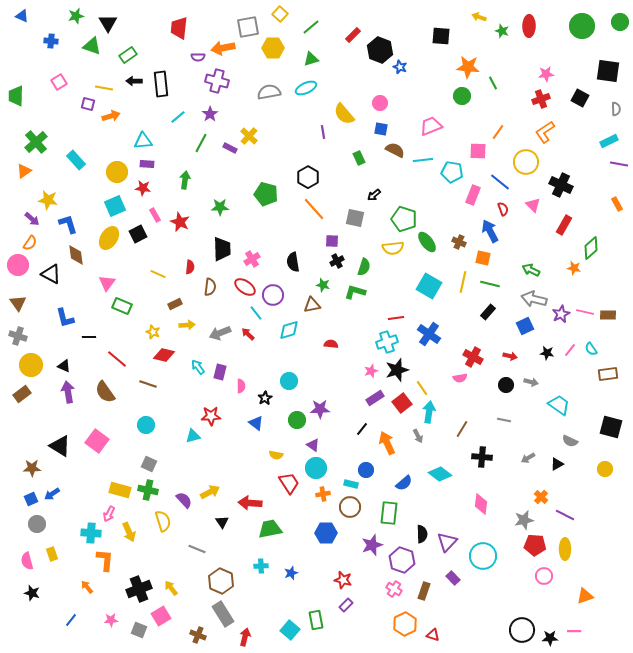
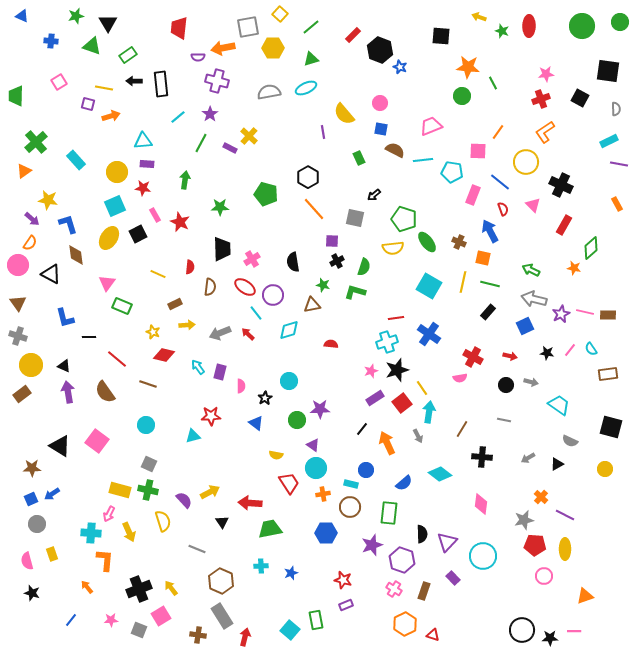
purple rectangle at (346, 605): rotated 24 degrees clockwise
gray rectangle at (223, 614): moved 1 px left, 2 px down
brown cross at (198, 635): rotated 14 degrees counterclockwise
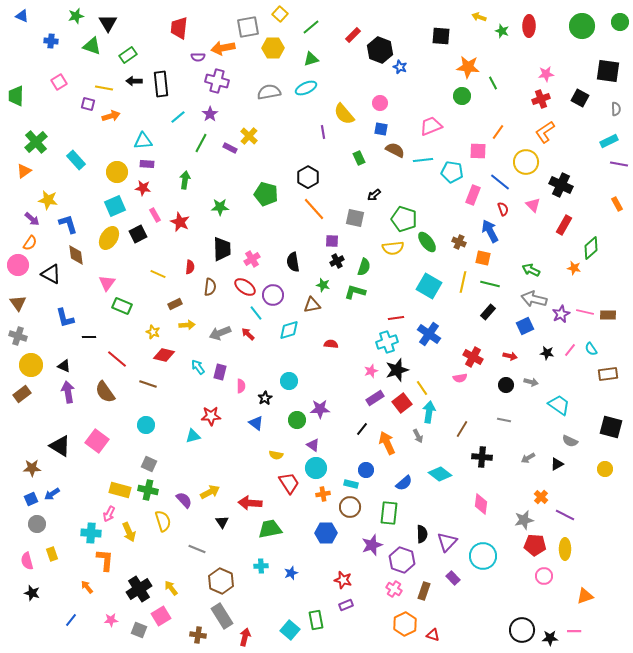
black cross at (139, 589): rotated 10 degrees counterclockwise
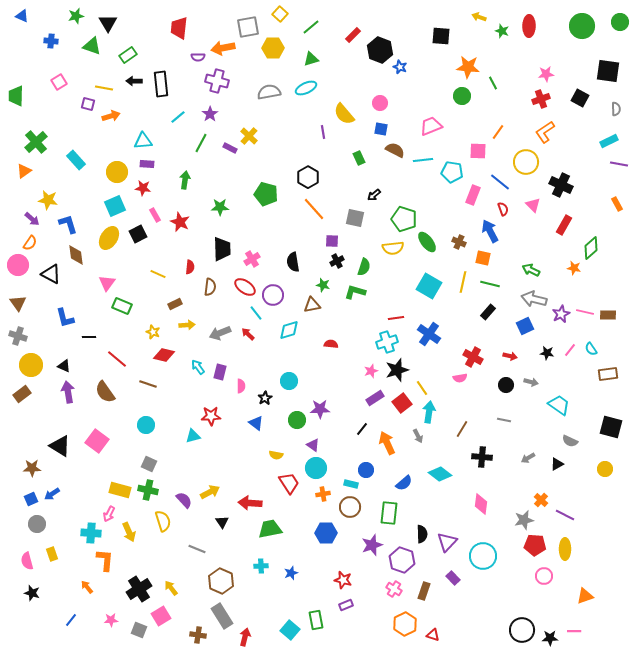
orange cross at (541, 497): moved 3 px down
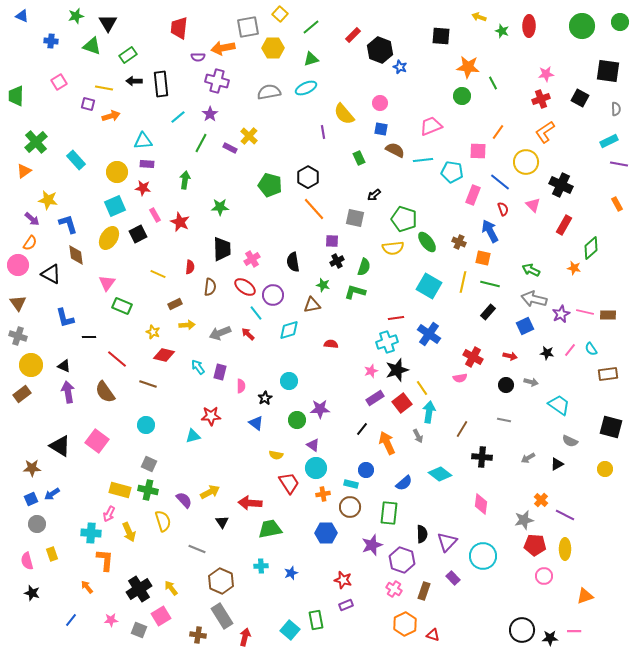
green pentagon at (266, 194): moved 4 px right, 9 px up
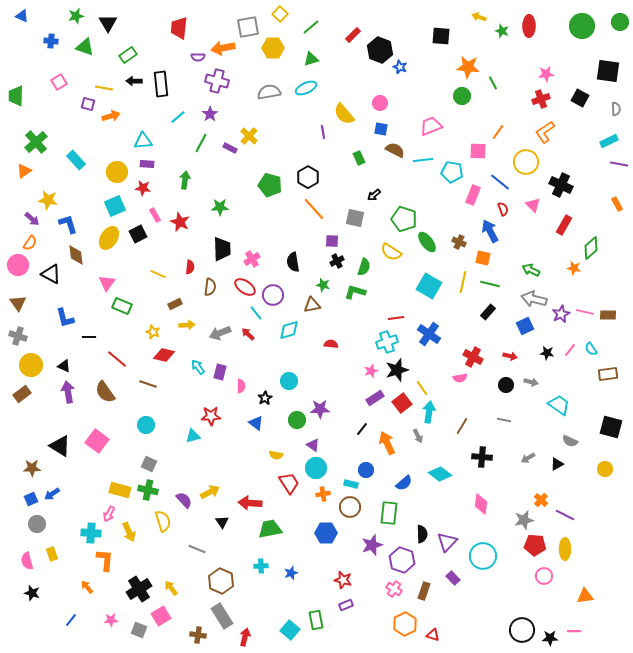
green triangle at (92, 46): moved 7 px left, 1 px down
yellow semicircle at (393, 248): moved 2 px left, 4 px down; rotated 40 degrees clockwise
brown line at (462, 429): moved 3 px up
orange triangle at (585, 596): rotated 12 degrees clockwise
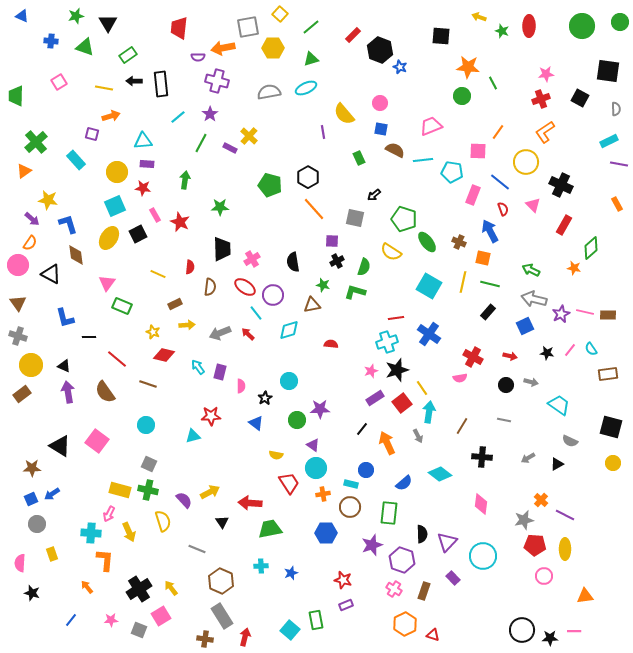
purple square at (88, 104): moved 4 px right, 30 px down
yellow circle at (605, 469): moved 8 px right, 6 px up
pink semicircle at (27, 561): moved 7 px left, 2 px down; rotated 18 degrees clockwise
brown cross at (198, 635): moved 7 px right, 4 px down
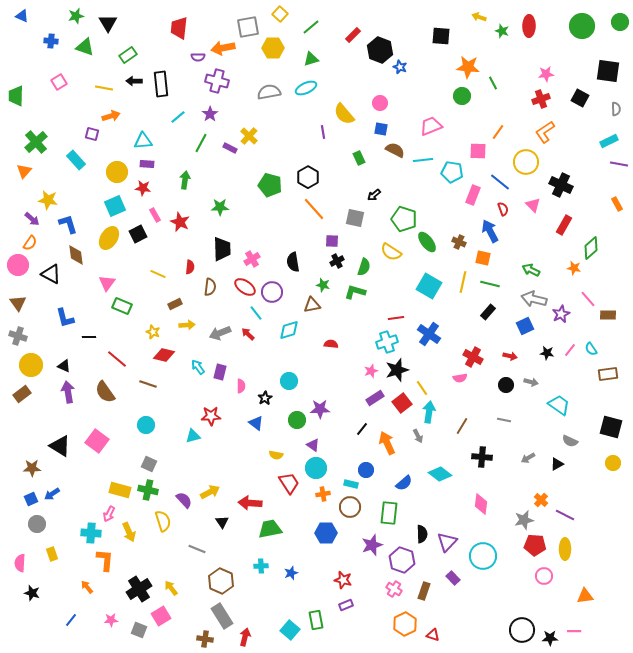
orange triangle at (24, 171): rotated 14 degrees counterclockwise
purple circle at (273, 295): moved 1 px left, 3 px up
pink line at (585, 312): moved 3 px right, 13 px up; rotated 36 degrees clockwise
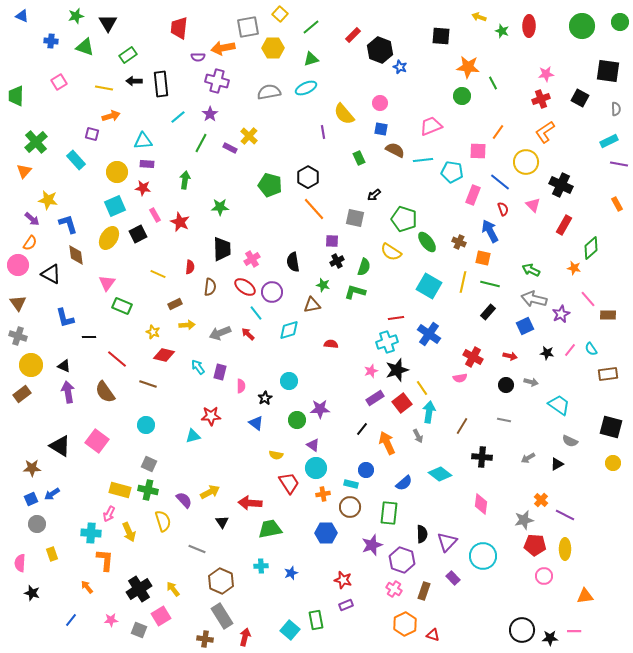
yellow arrow at (171, 588): moved 2 px right, 1 px down
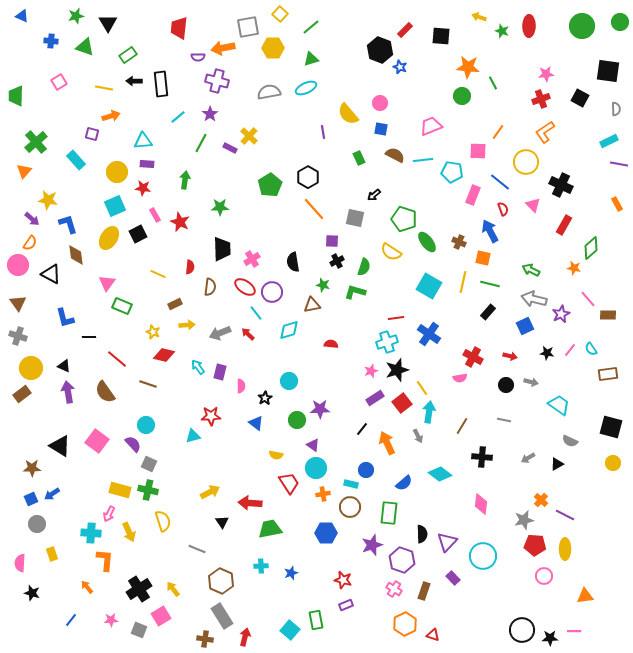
red rectangle at (353, 35): moved 52 px right, 5 px up
yellow semicircle at (344, 114): moved 4 px right
brown semicircle at (395, 150): moved 5 px down
green pentagon at (270, 185): rotated 25 degrees clockwise
yellow circle at (31, 365): moved 3 px down
purple semicircle at (184, 500): moved 51 px left, 56 px up
